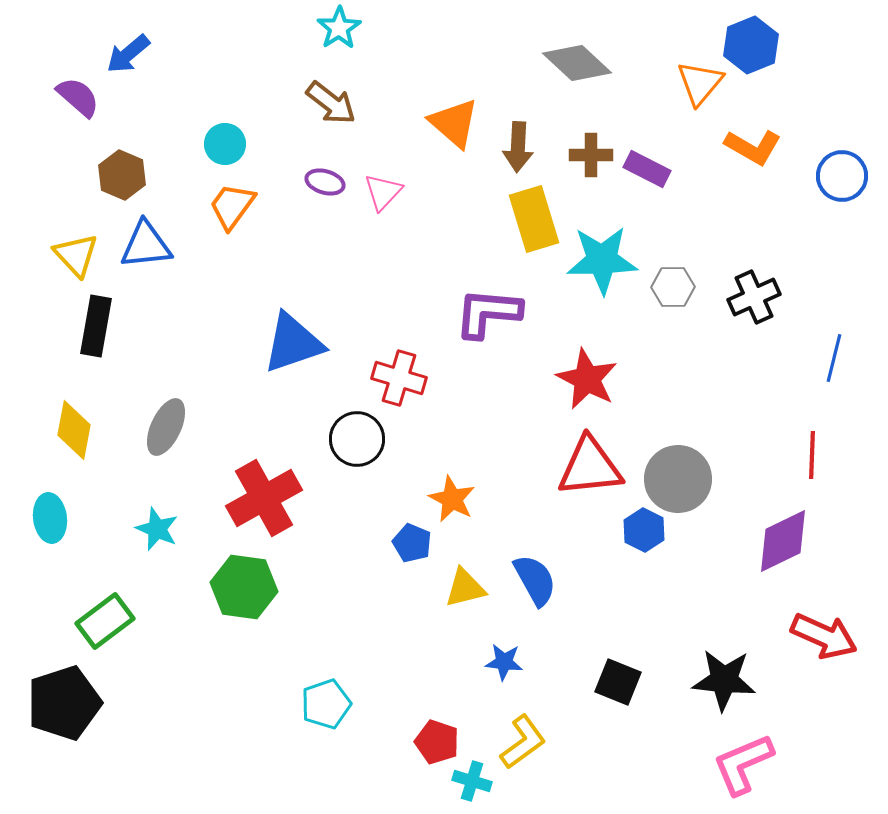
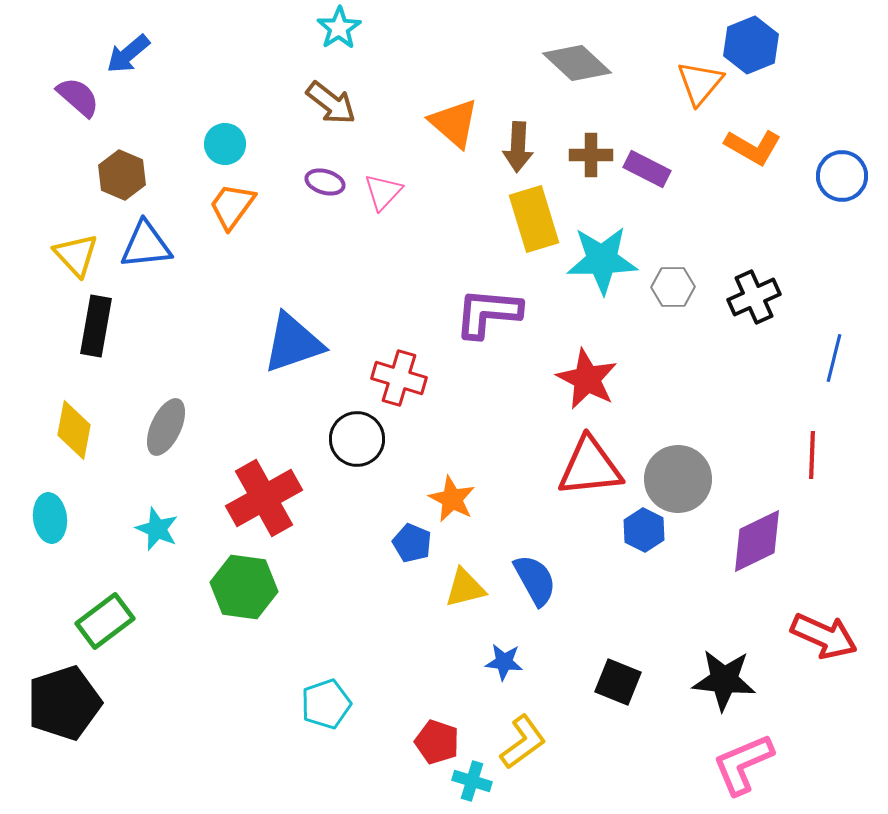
purple diamond at (783, 541): moved 26 px left
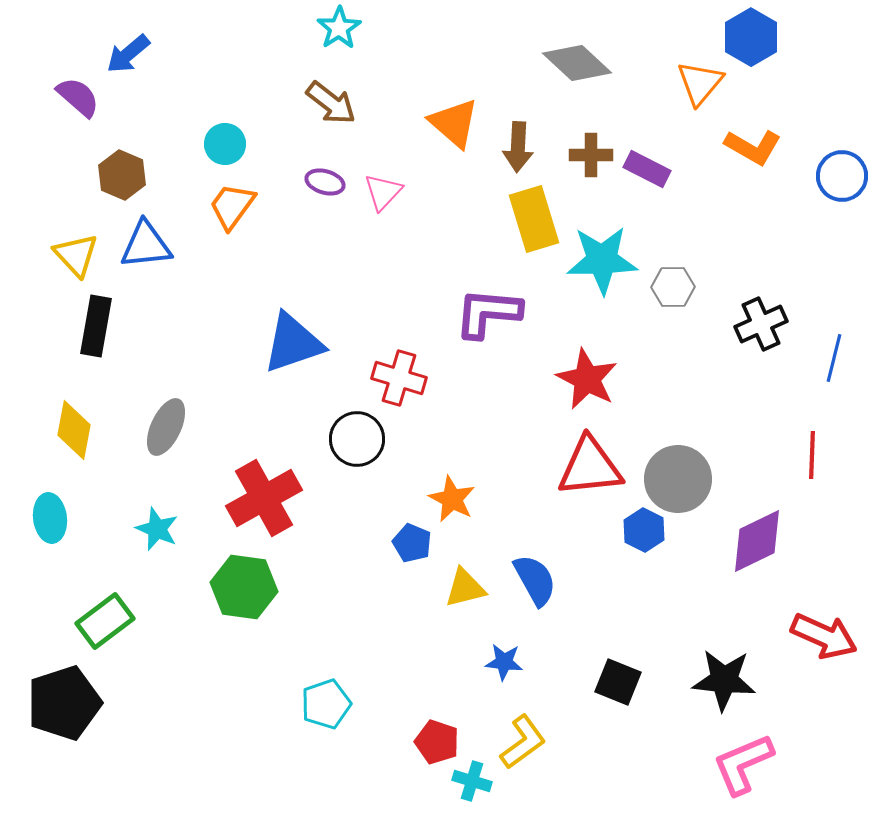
blue hexagon at (751, 45): moved 8 px up; rotated 8 degrees counterclockwise
black cross at (754, 297): moved 7 px right, 27 px down
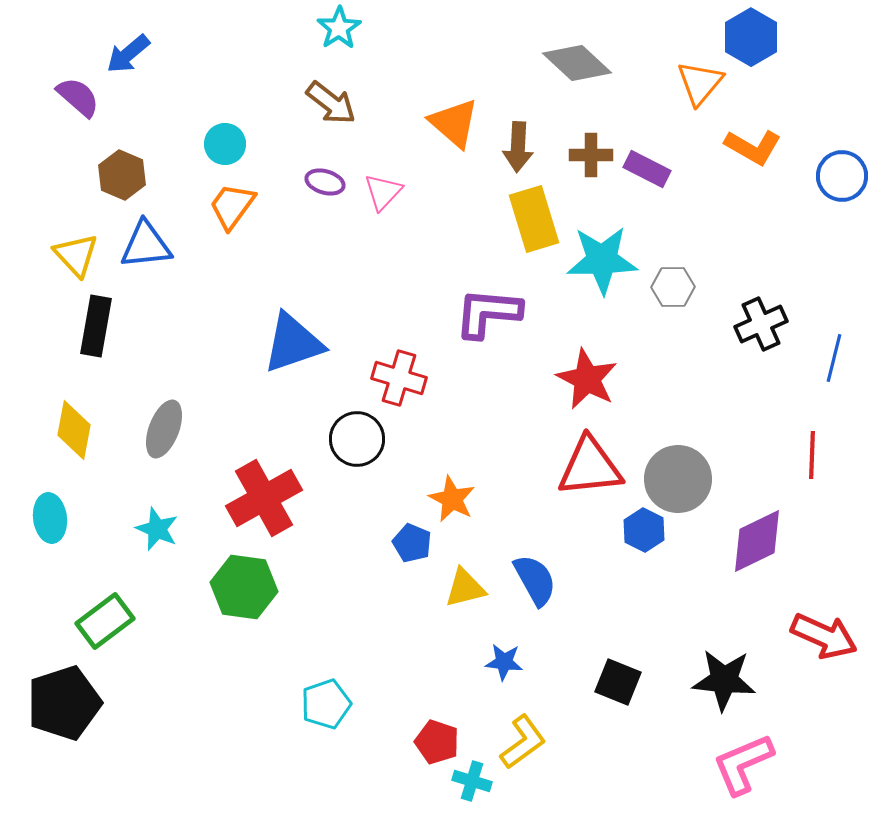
gray ellipse at (166, 427): moved 2 px left, 2 px down; rotated 4 degrees counterclockwise
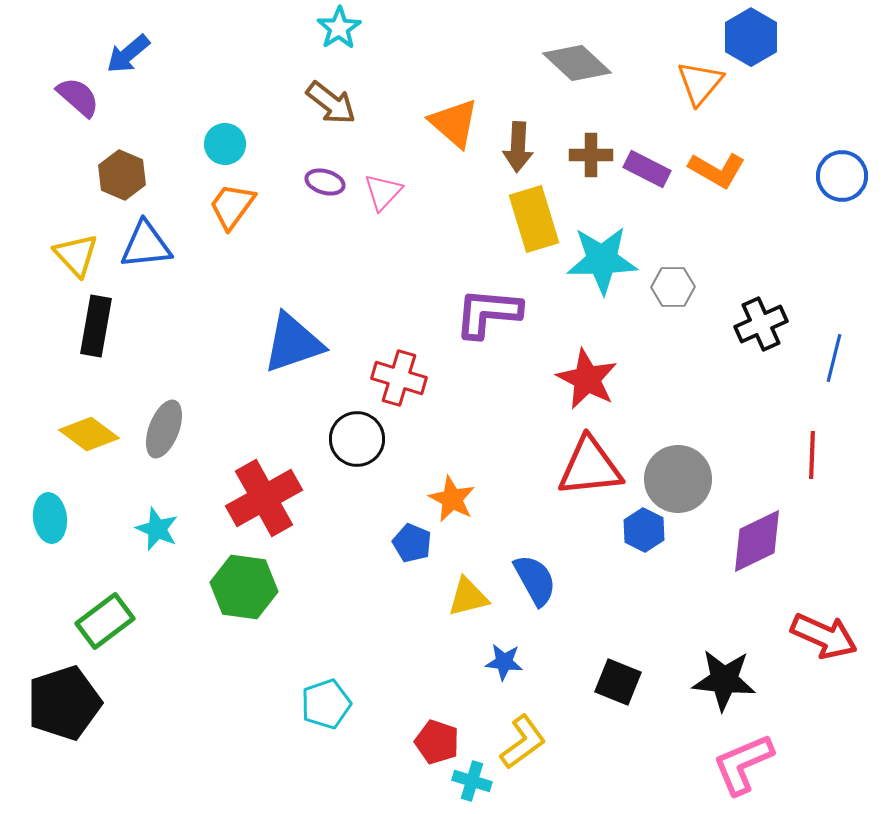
orange L-shape at (753, 147): moved 36 px left, 23 px down
yellow diamond at (74, 430): moved 15 px right, 4 px down; rotated 64 degrees counterclockwise
yellow triangle at (465, 588): moved 3 px right, 9 px down
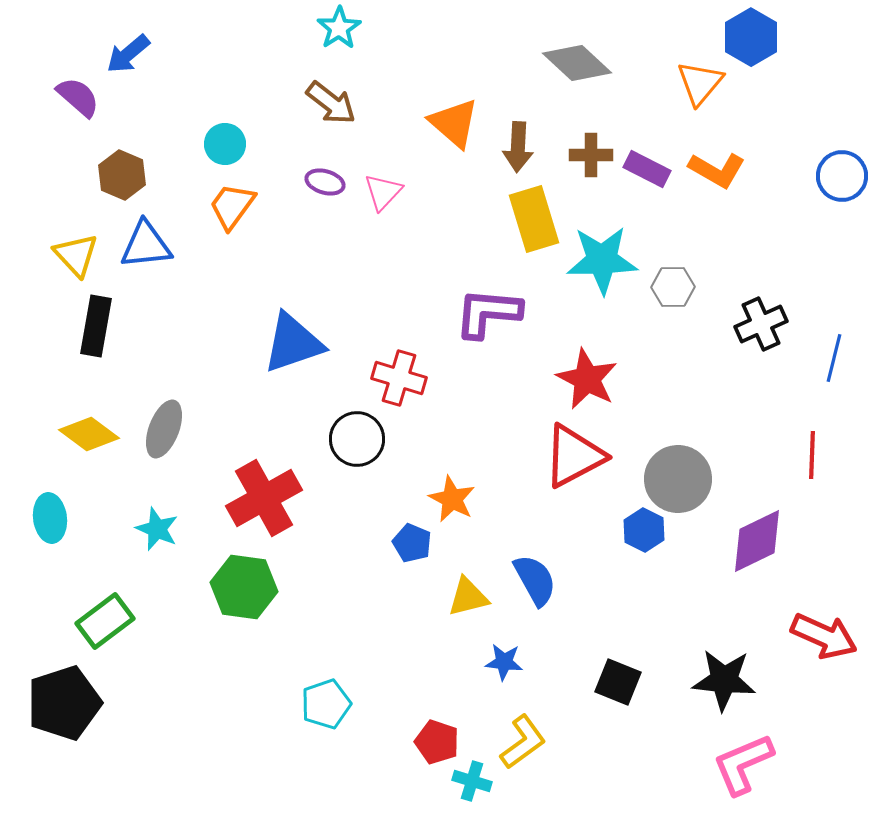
red triangle at (590, 467): moved 16 px left, 11 px up; rotated 22 degrees counterclockwise
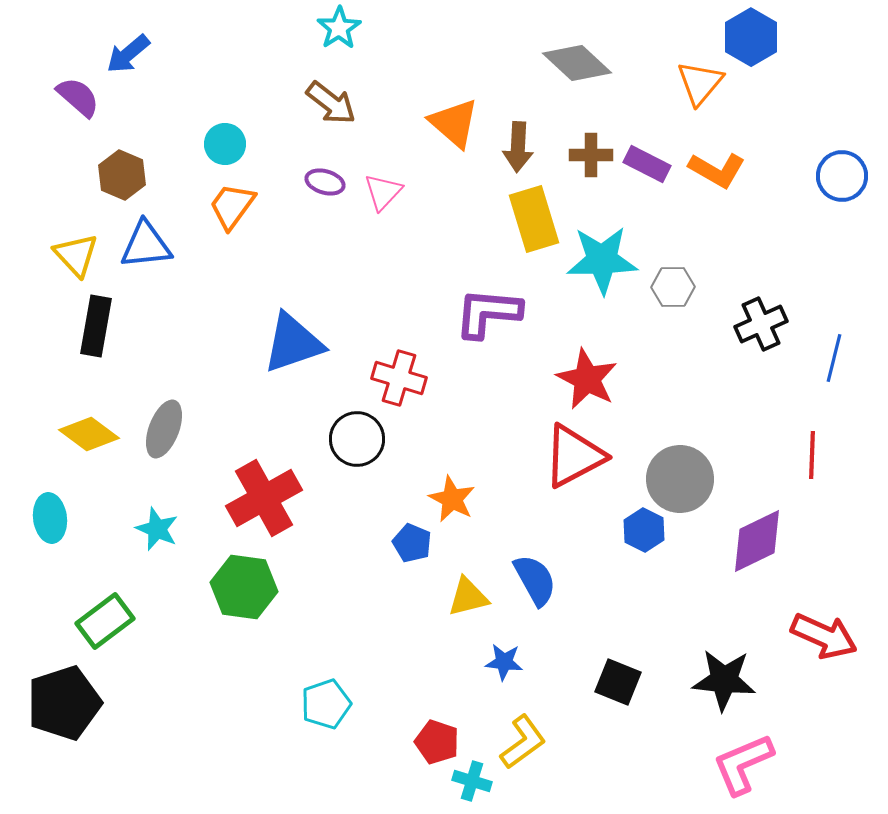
purple rectangle at (647, 169): moved 5 px up
gray circle at (678, 479): moved 2 px right
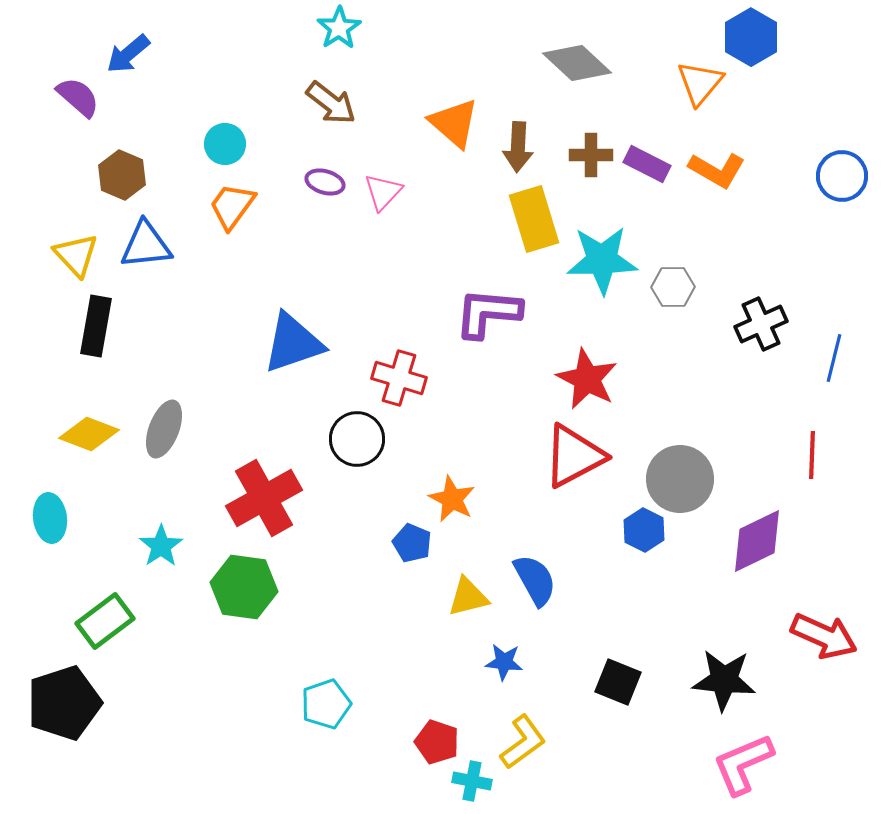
yellow diamond at (89, 434): rotated 16 degrees counterclockwise
cyan star at (157, 529): moved 4 px right, 17 px down; rotated 15 degrees clockwise
cyan cross at (472, 781): rotated 6 degrees counterclockwise
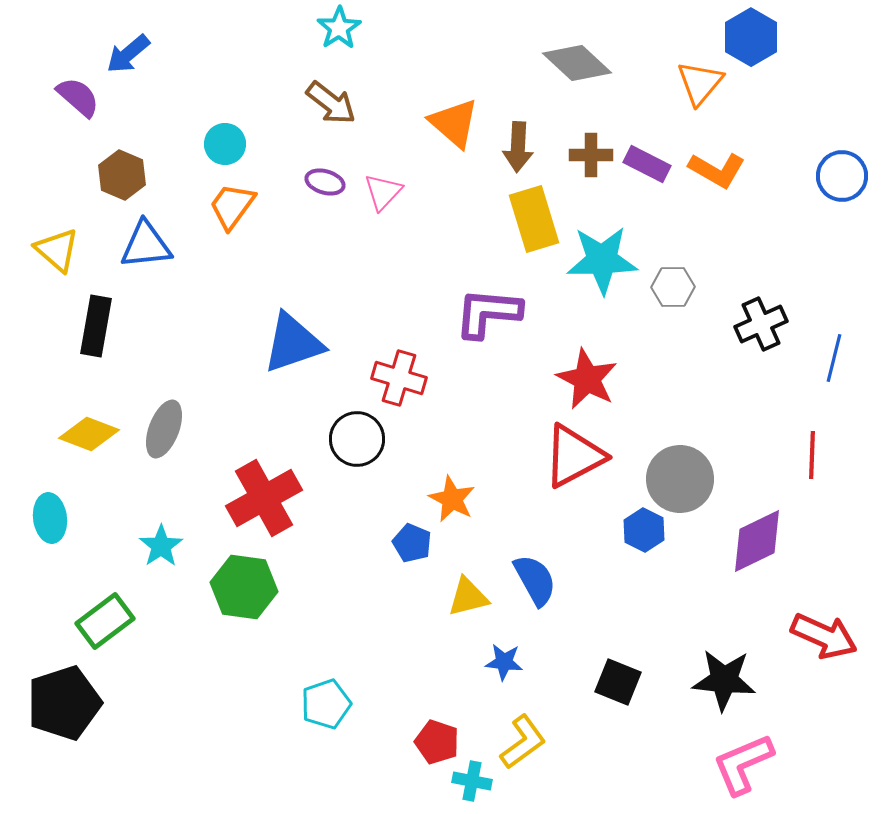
yellow triangle at (76, 255): moved 19 px left, 5 px up; rotated 6 degrees counterclockwise
